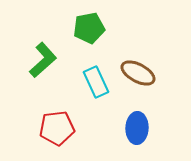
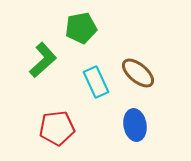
green pentagon: moved 8 px left
brown ellipse: rotated 12 degrees clockwise
blue ellipse: moved 2 px left, 3 px up; rotated 12 degrees counterclockwise
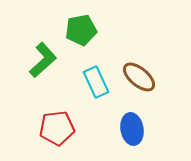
green pentagon: moved 2 px down
brown ellipse: moved 1 px right, 4 px down
blue ellipse: moved 3 px left, 4 px down
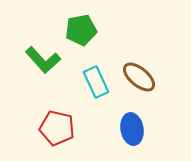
green L-shape: rotated 90 degrees clockwise
red pentagon: rotated 20 degrees clockwise
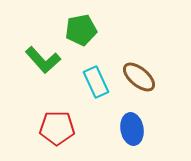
red pentagon: rotated 12 degrees counterclockwise
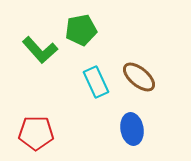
green L-shape: moved 3 px left, 10 px up
red pentagon: moved 21 px left, 5 px down
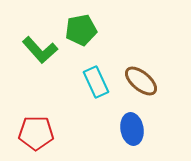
brown ellipse: moved 2 px right, 4 px down
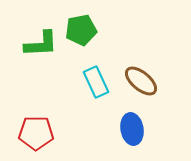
green L-shape: moved 1 px right, 6 px up; rotated 51 degrees counterclockwise
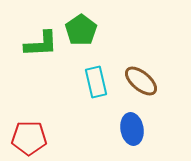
green pentagon: rotated 24 degrees counterclockwise
cyan rectangle: rotated 12 degrees clockwise
red pentagon: moved 7 px left, 5 px down
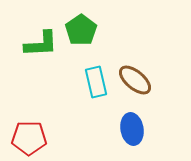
brown ellipse: moved 6 px left, 1 px up
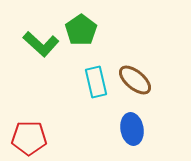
green L-shape: rotated 45 degrees clockwise
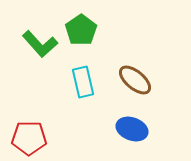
green L-shape: moved 1 px left; rotated 6 degrees clockwise
cyan rectangle: moved 13 px left
blue ellipse: rotated 60 degrees counterclockwise
